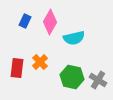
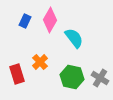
pink diamond: moved 2 px up
cyan semicircle: rotated 115 degrees counterclockwise
red rectangle: moved 6 px down; rotated 24 degrees counterclockwise
gray cross: moved 2 px right, 2 px up
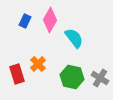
orange cross: moved 2 px left, 2 px down
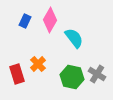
gray cross: moved 3 px left, 4 px up
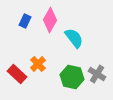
red rectangle: rotated 30 degrees counterclockwise
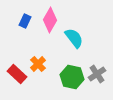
gray cross: rotated 24 degrees clockwise
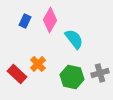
cyan semicircle: moved 1 px down
gray cross: moved 3 px right, 1 px up; rotated 18 degrees clockwise
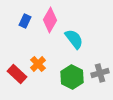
green hexagon: rotated 15 degrees clockwise
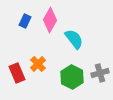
red rectangle: moved 1 px up; rotated 24 degrees clockwise
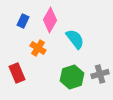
blue rectangle: moved 2 px left
cyan semicircle: moved 1 px right
orange cross: moved 16 px up; rotated 14 degrees counterclockwise
gray cross: moved 1 px down
green hexagon: rotated 15 degrees clockwise
